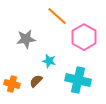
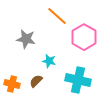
gray star: rotated 18 degrees clockwise
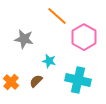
gray star: moved 2 px left
orange cross: moved 1 px left, 2 px up; rotated 28 degrees clockwise
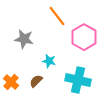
orange line: rotated 10 degrees clockwise
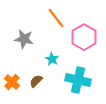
orange line: moved 1 px left, 2 px down
cyan star: moved 3 px right, 2 px up; rotated 16 degrees clockwise
orange cross: moved 1 px right
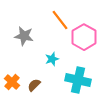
orange line: moved 4 px right, 2 px down
gray star: moved 3 px up
cyan star: rotated 24 degrees clockwise
brown semicircle: moved 2 px left, 4 px down
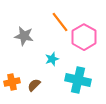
orange line: moved 2 px down
orange cross: rotated 35 degrees clockwise
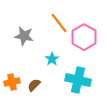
orange line: moved 1 px left, 1 px down
cyan star: rotated 16 degrees counterclockwise
